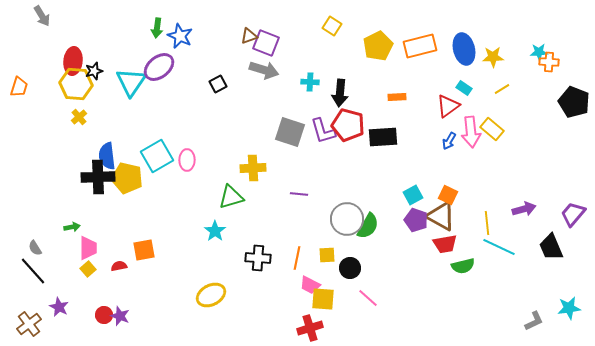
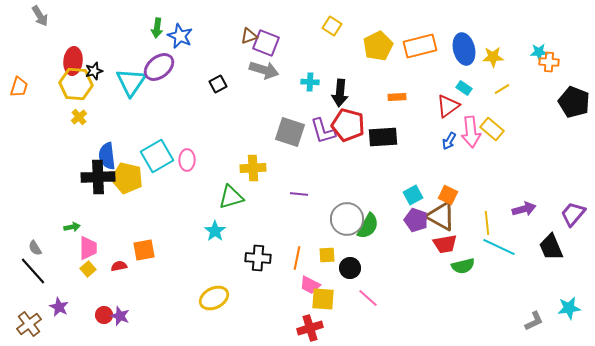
gray arrow at (42, 16): moved 2 px left
yellow ellipse at (211, 295): moved 3 px right, 3 px down
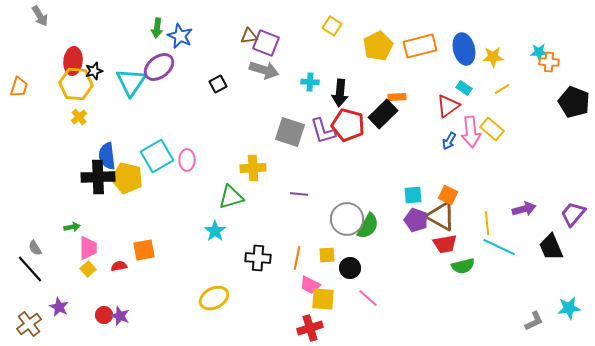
brown triangle at (249, 36): rotated 12 degrees clockwise
black rectangle at (383, 137): moved 23 px up; rotated 40 degrees counterclockwise
cyan square at (413, 195): rotated 24 degrees clockwise
black line at (33, 271): moved 3 px left, 2 px up
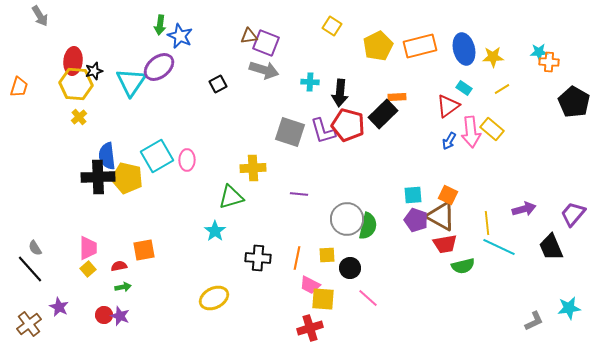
green arrow at (157, 28): moved 3 px right, 3 px up
black pentagon at (574, 102): rotated 8 degrees clockwise
green semicircle at (368, 226): rotated 16 degrees counterclockwise
green arrow at (72, 227): moved 51 px right, 60 px down
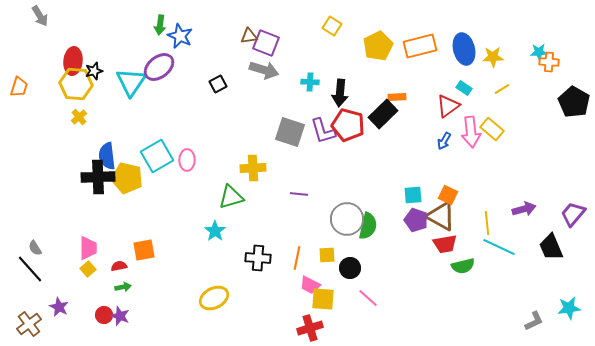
blue arrow at (449, 141): moved 5 px left
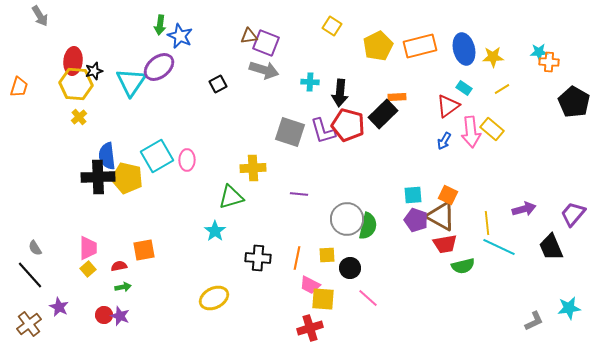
black line at (30, 269): moved 6 px down
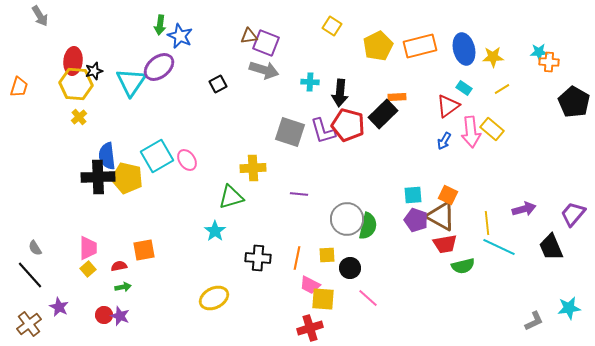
pink ellipse at (187, 160): rotated 35 degrees counterclockwise
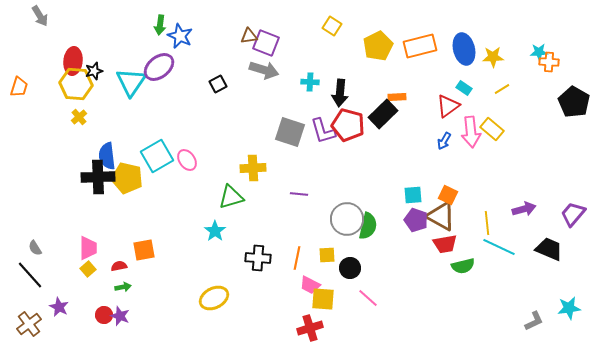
black trapezoid at (551, 247): moved 2 px left, 2 px down; rotated 136 degrees clockwise
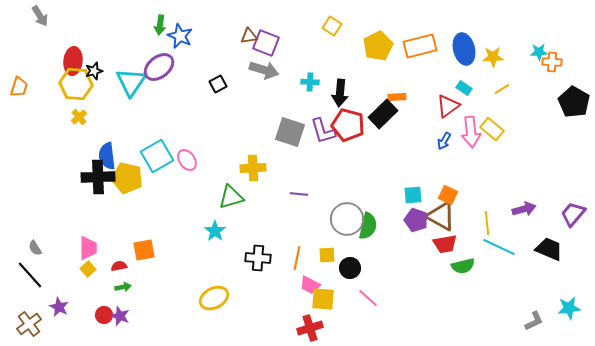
orange cross at (549, 62): moved 3 px right
